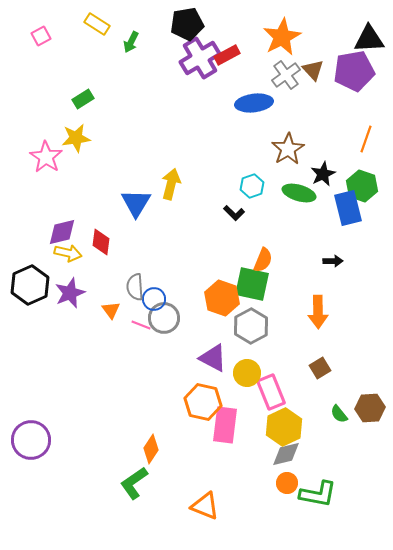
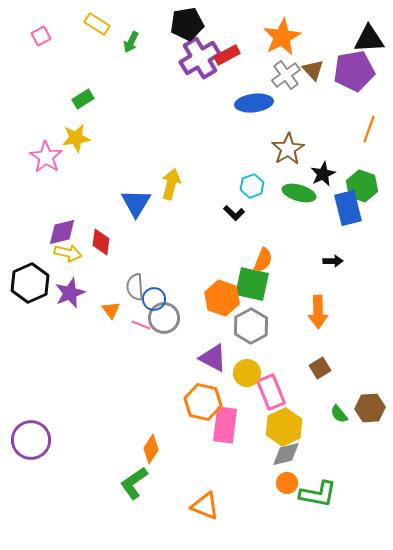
orange line at (366, 139): moved 3 px right, 10 px up
black hexagon at (30, 285): moved 2 px up
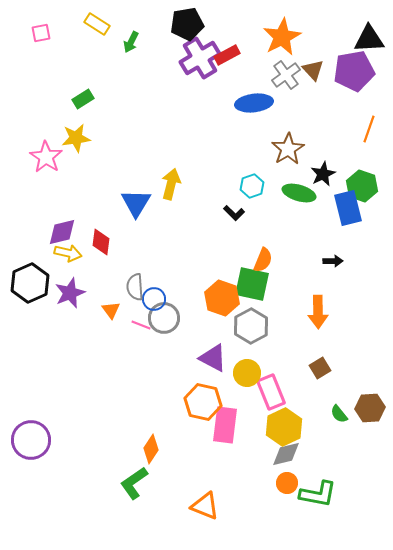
pink square at (41, 36): moved 3 px up; rotated 18 degrees clockwise
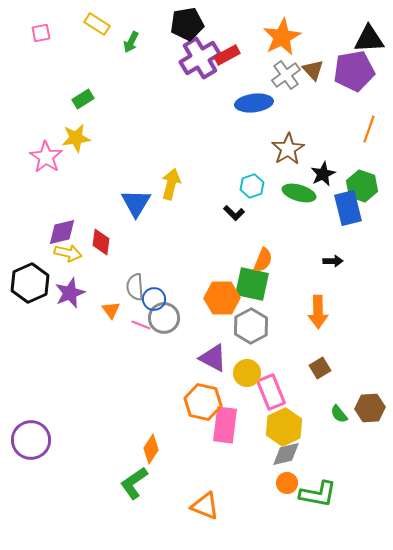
orange hexagon at (222, 298): rotated 20 degrees counterclockwise
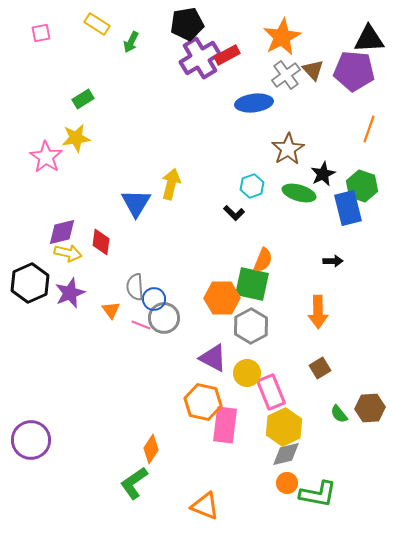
purple pentagon at (354, 71): rotated 15 degrees clockwise
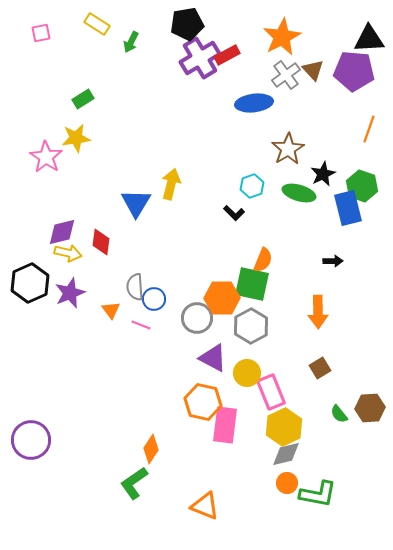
gray circle at (164, 318): moved 33 px right
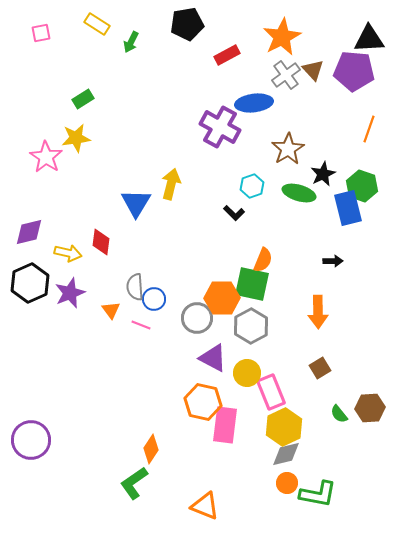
purple cross at (200, 58): moved 20 px right, 69 px down; rotated 30 degrees counterclockwise
purple diamond at (62, 232): moved 33 px left
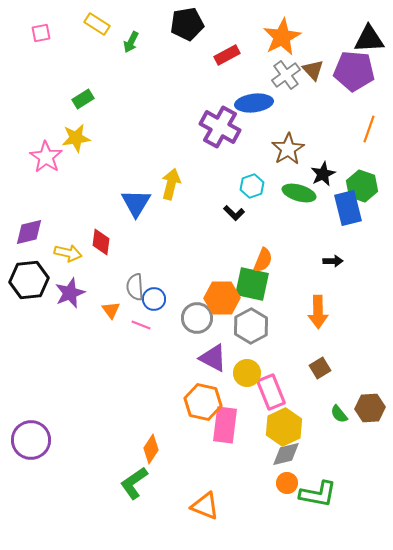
black hexagon at (30, 283): moved 1 px left, 3 px up; rotated 18 degrees clockwise
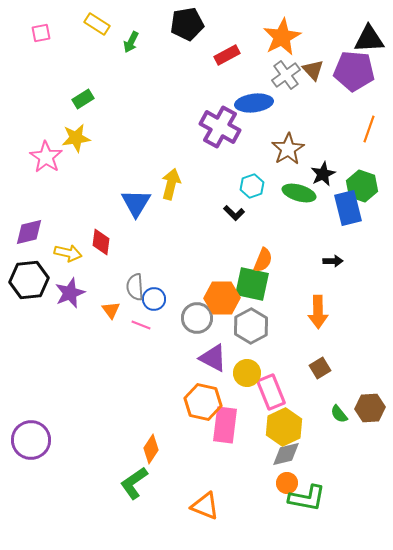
green L-shape at (318, 494): moved 11 px left, 4 px down
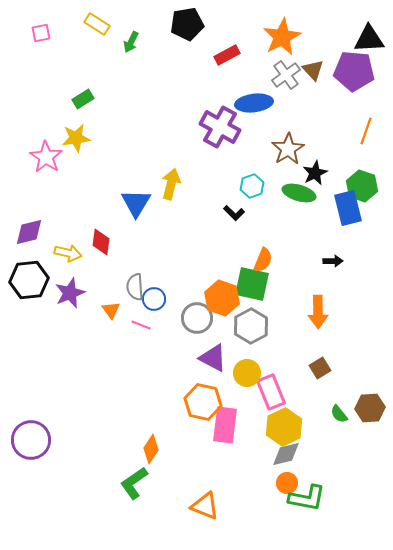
orange line at (369, 129): moved 3 px left, 2 px down
black star at (323, 174): moved 8 px left, 1 px up
orange hexagon at (222, 298): rotated 20 degrees clockwise
